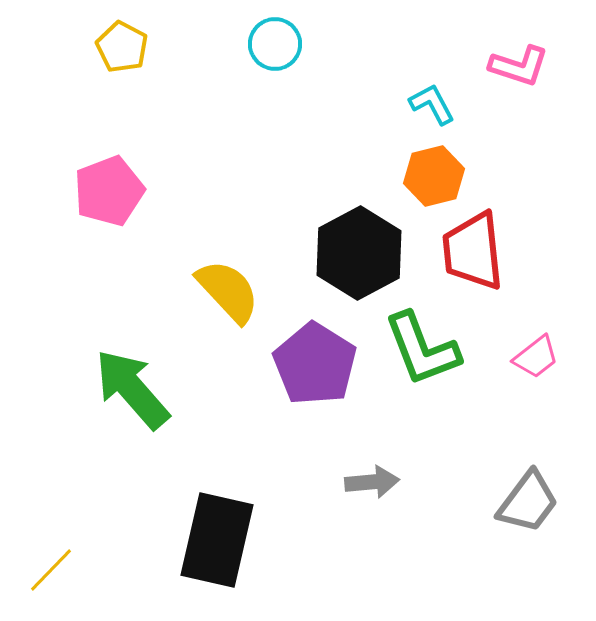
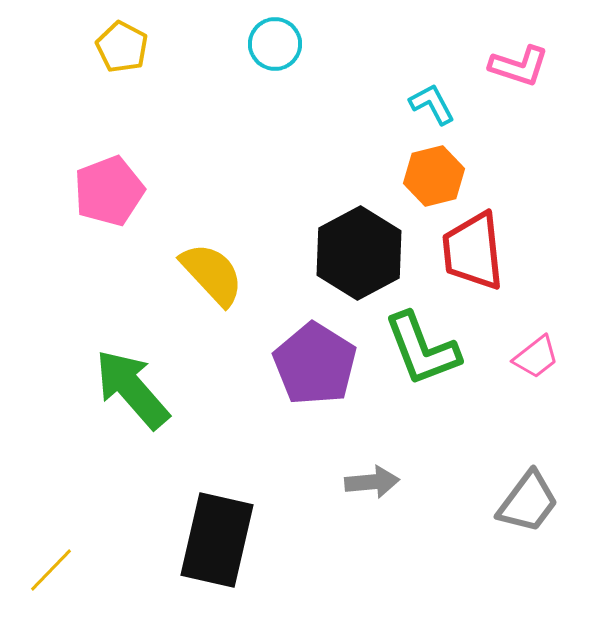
yellow semicircle: moved 16 px left, 17 px up
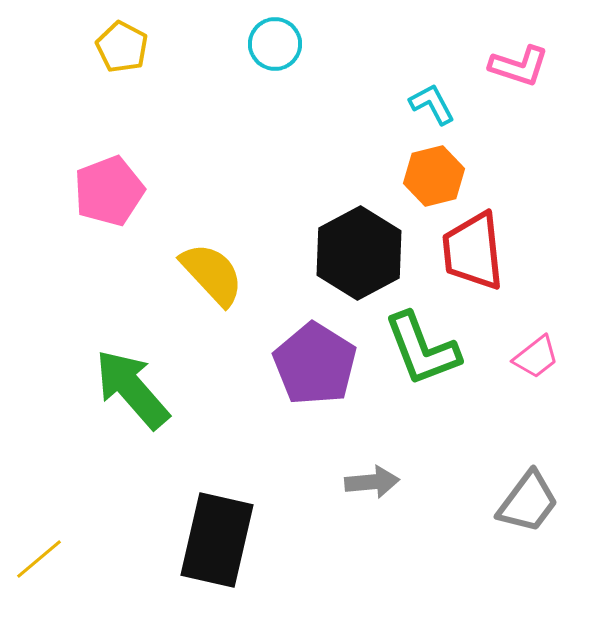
yellow line: moved 12 px left, 11 px up; rotated 6 degrees clockwise
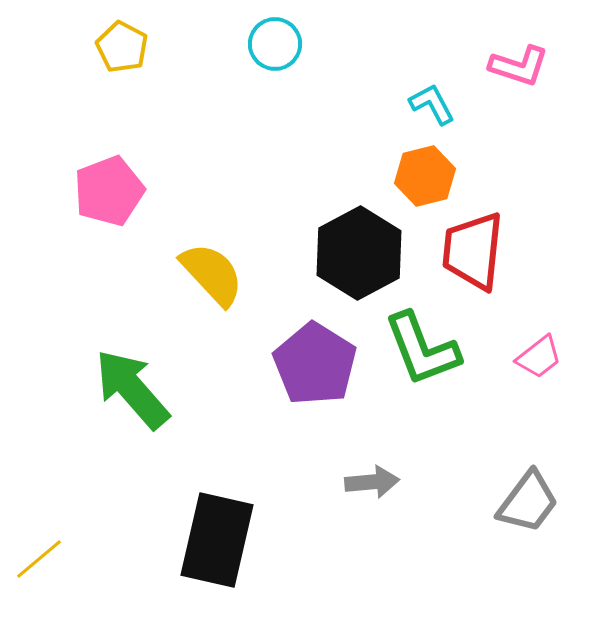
orange hexagon: moved 9 px left
red trapezoid: rotated 12 degrees clockwise
pink trapezoid: moved 3 px right
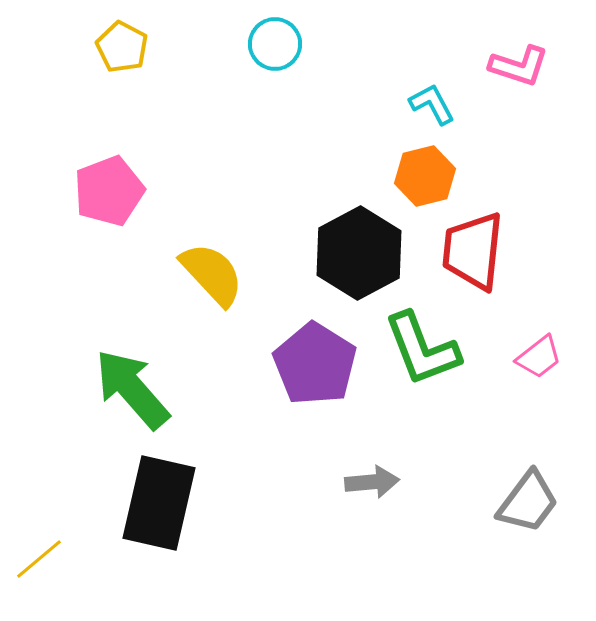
black rectangle: moved 58 px left, 37 px up
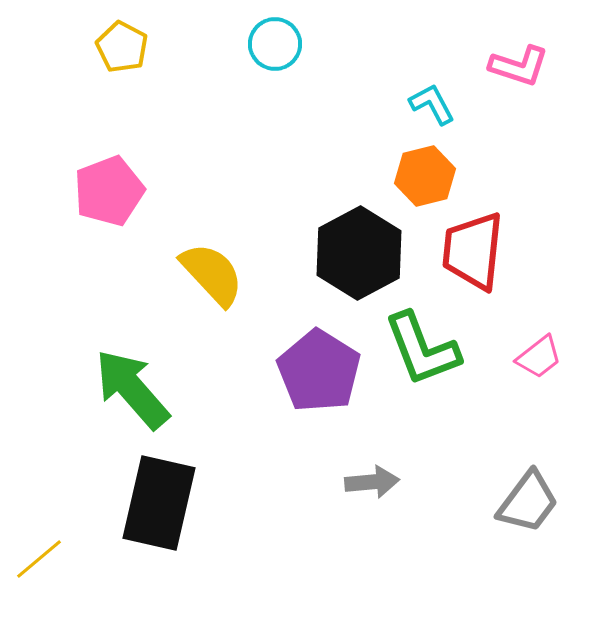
purple pentagon: moved 4 px right, 7 px down
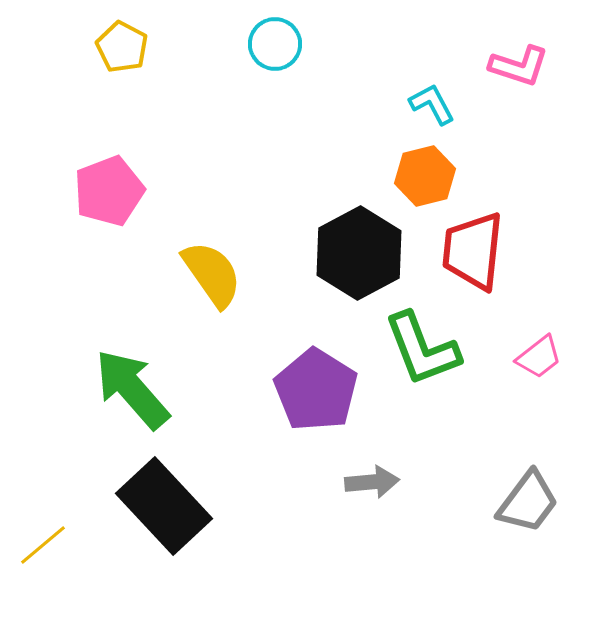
yellow semicircle: rotated 8 degrees clockwise
purple pentagon: moved 3 px left, 19 px down
black rectangle: moved 5 px right, 3 px down; rotated 56 degrees counterclockwise
yellow line: moved 4 px right, 14 px up
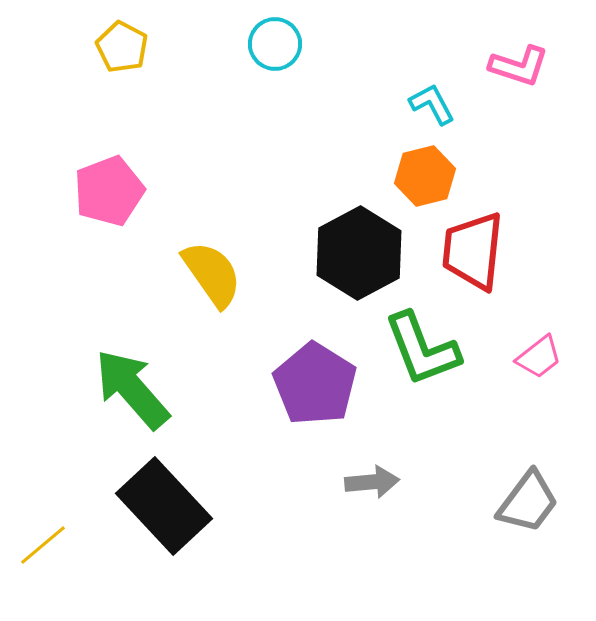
purple pentagon: moved 1 px left, 6 px up
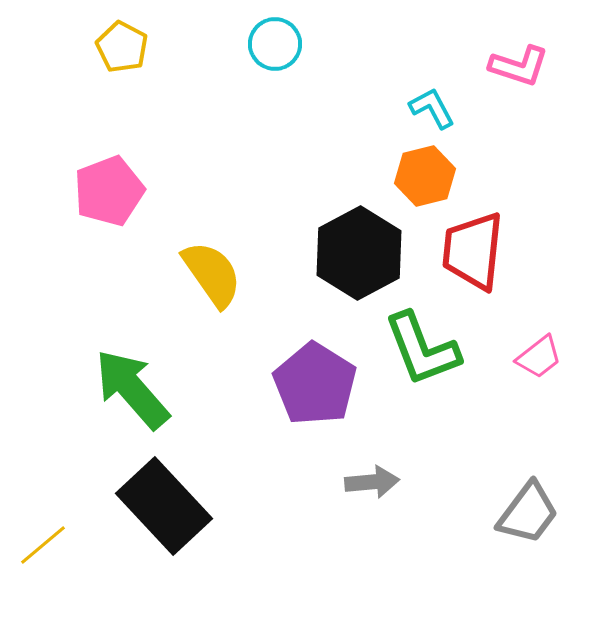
cyan L-shape: moved 4 px down
gray trapezoid: moved 11 px down
